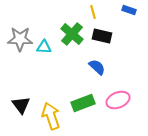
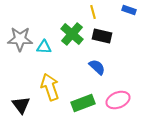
yellow arrow: moved 1 px left, 29 px up
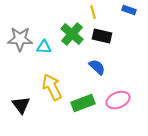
yellow arrow: moved 2 px right; rotated 8 degrees counterclockwise
